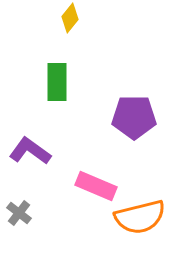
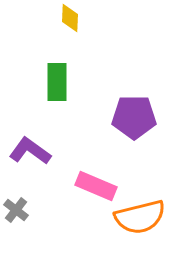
yellow diamond: rotated 36 degrees counterclockwise
gray cross: moved 3 px left, 3 px up
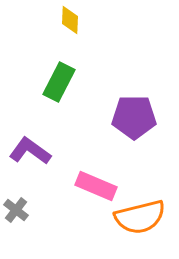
yellow diamond: moved 2 px down
green rectangle: moved 2 px right; rotated 27 degrees clockwise
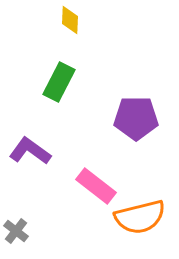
purple pentagon: moved 2 px right, 1 px down
pink rectangle: rotated 15 degrees clockwise
gray cross: moved 21 px down
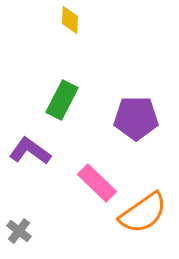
green rectangle: moved 3 px right, 18 px down
pink rectangle: moved 1 px right, 3 px up; rotated 6 degrees clockwise
orange semicircle: moved 3 px right, 4 px up; rotated 21 degrees counterclockwise
gray cross: moved 3 px right
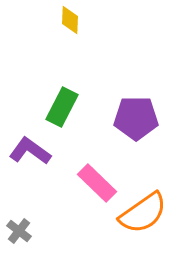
green rectangle: moved 7 px down
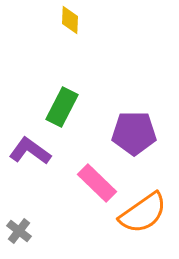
purple pentagon: moved 2 px left, 15 px down
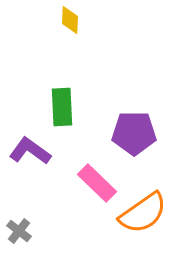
green rectangle: rotated 30 degrees counterclockwise
